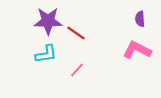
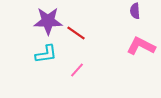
purple semicircle: moved 5 px left, 8 px up
pink L-shape: moved 4 px right, 4 px up
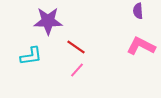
purple semicircle: moved 3 px right
red line: moved 14 px down
cyan L-shape: moved 15 px left, 2 px down
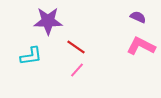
purple semicircle: moved 6 px down; rotated 119 degrees clockwise
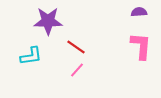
purple semicircle: moved 1 px right, 5 px up; rotated 28 degrees counterclockwise
pink L-shape: rotated 68 degrees clockwise
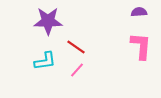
cyan L-shape: moved 14 px right, 5 px down
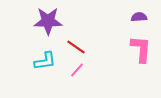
purple semicircle: moved 5 px down
pink L-shape: moved 3 px down
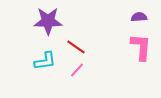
pink L-shape: moved 2 px up
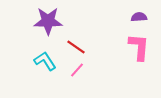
pink L-shape: moved 2 px left
cyan L-shape: rotated 115 degrees counterclockwise
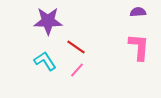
purple semicircle: moved 1 px left, 5 px up
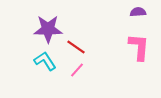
purple star: moved 8 px down
